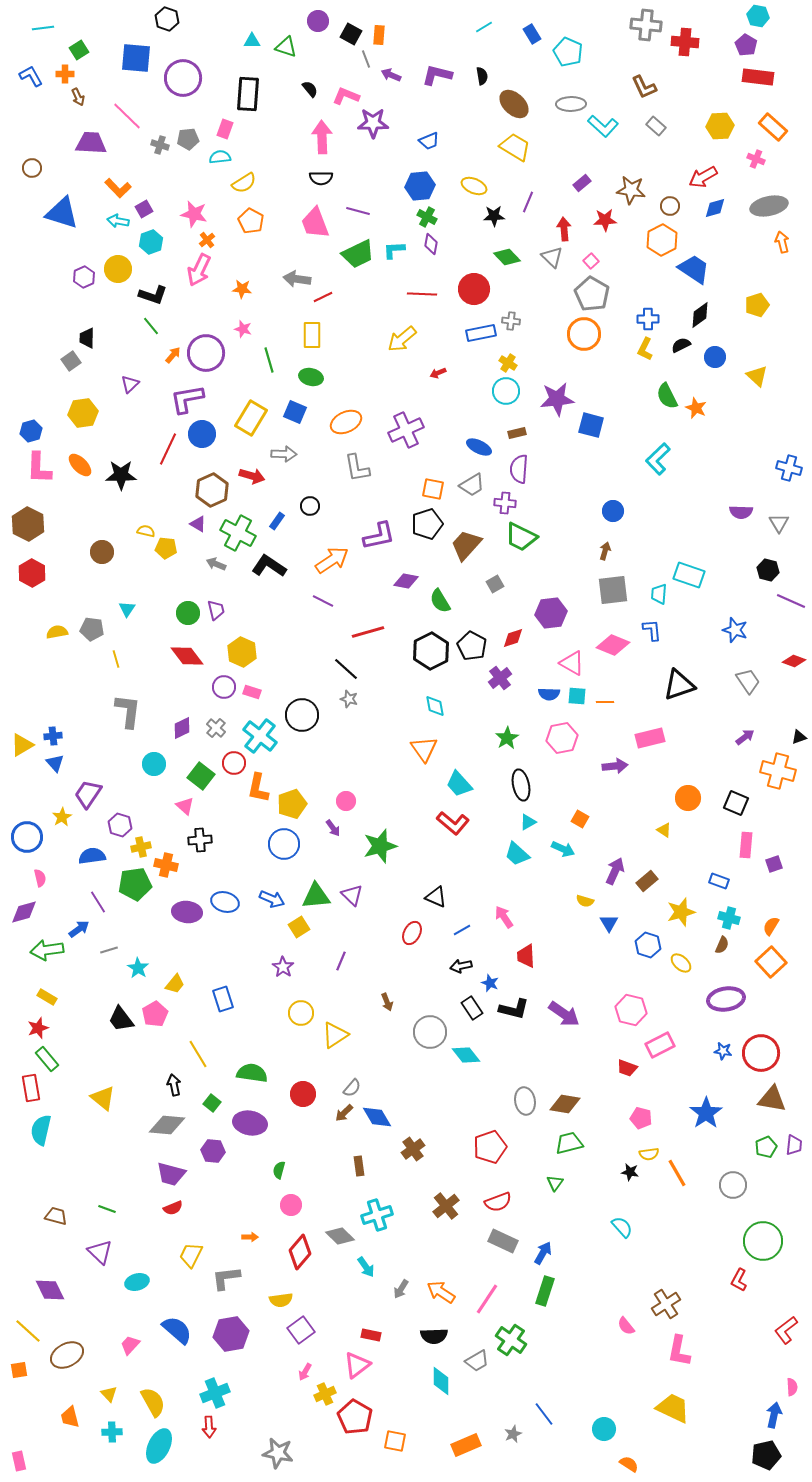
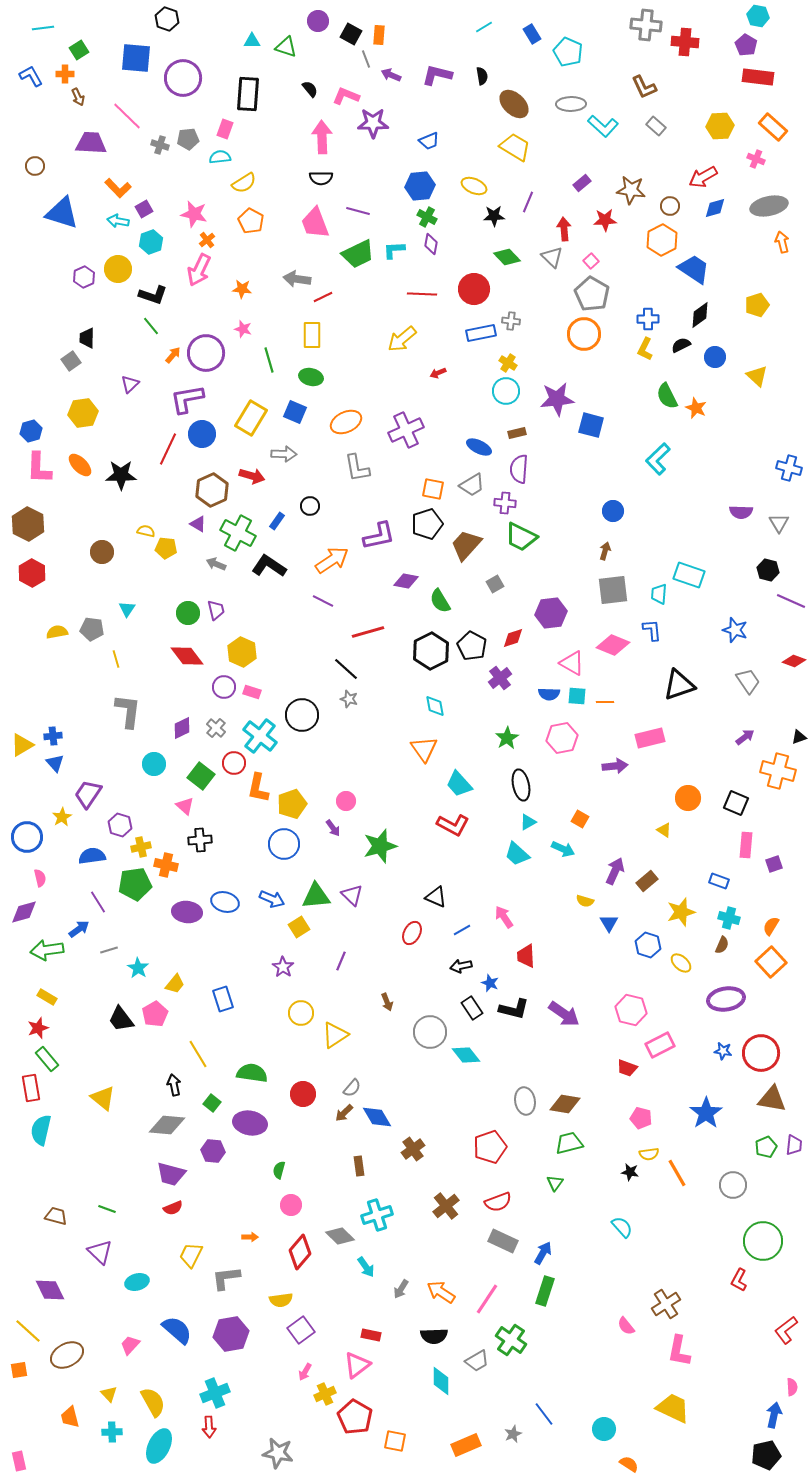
brown circle at (32, 168): moved 3 px right, 2 px up
red L-shape at (453, 823): moved 2 px down; rotated 12 degrees counterclockwise
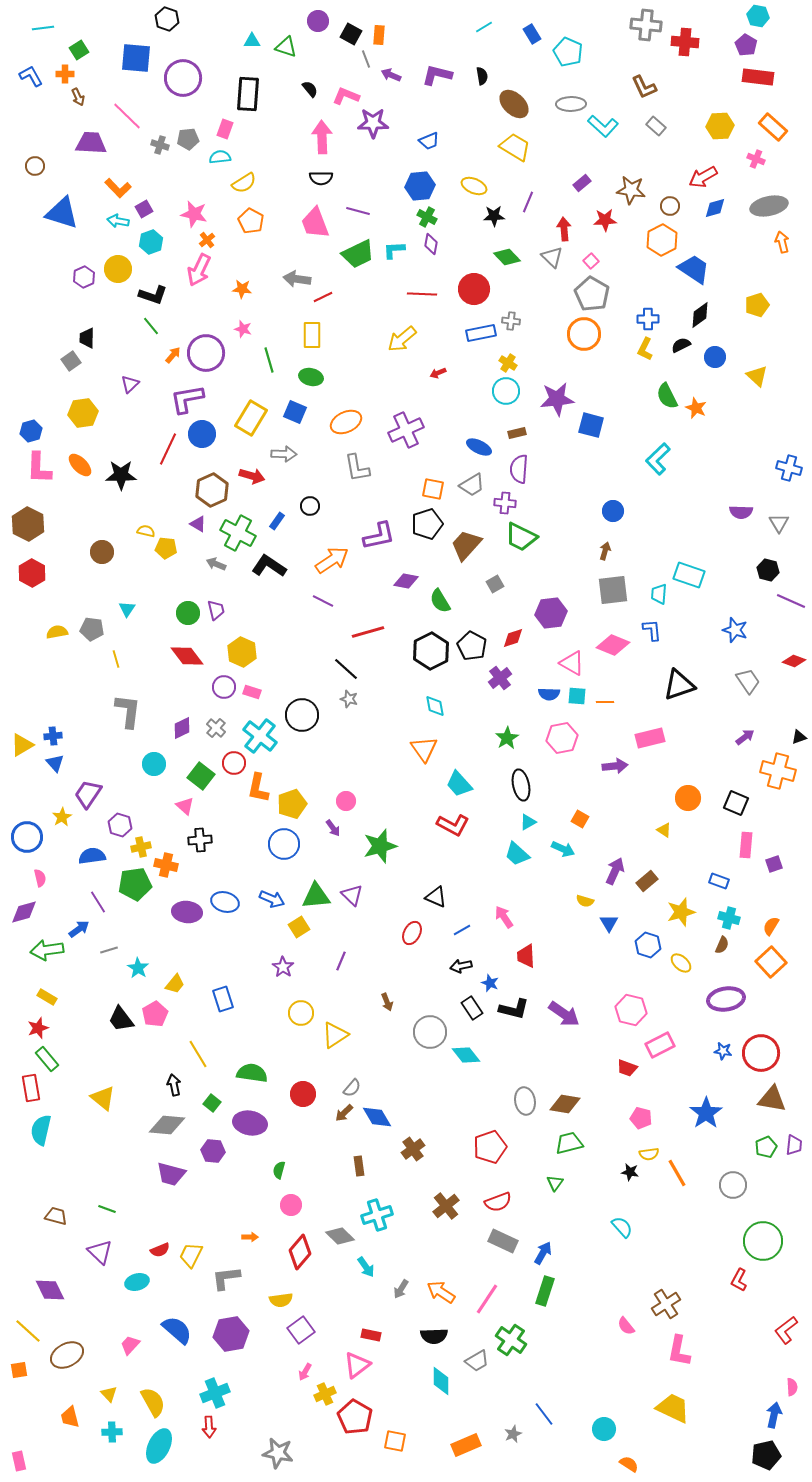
red semicircle at (173, 1208): moved 13 px left, 42 px down
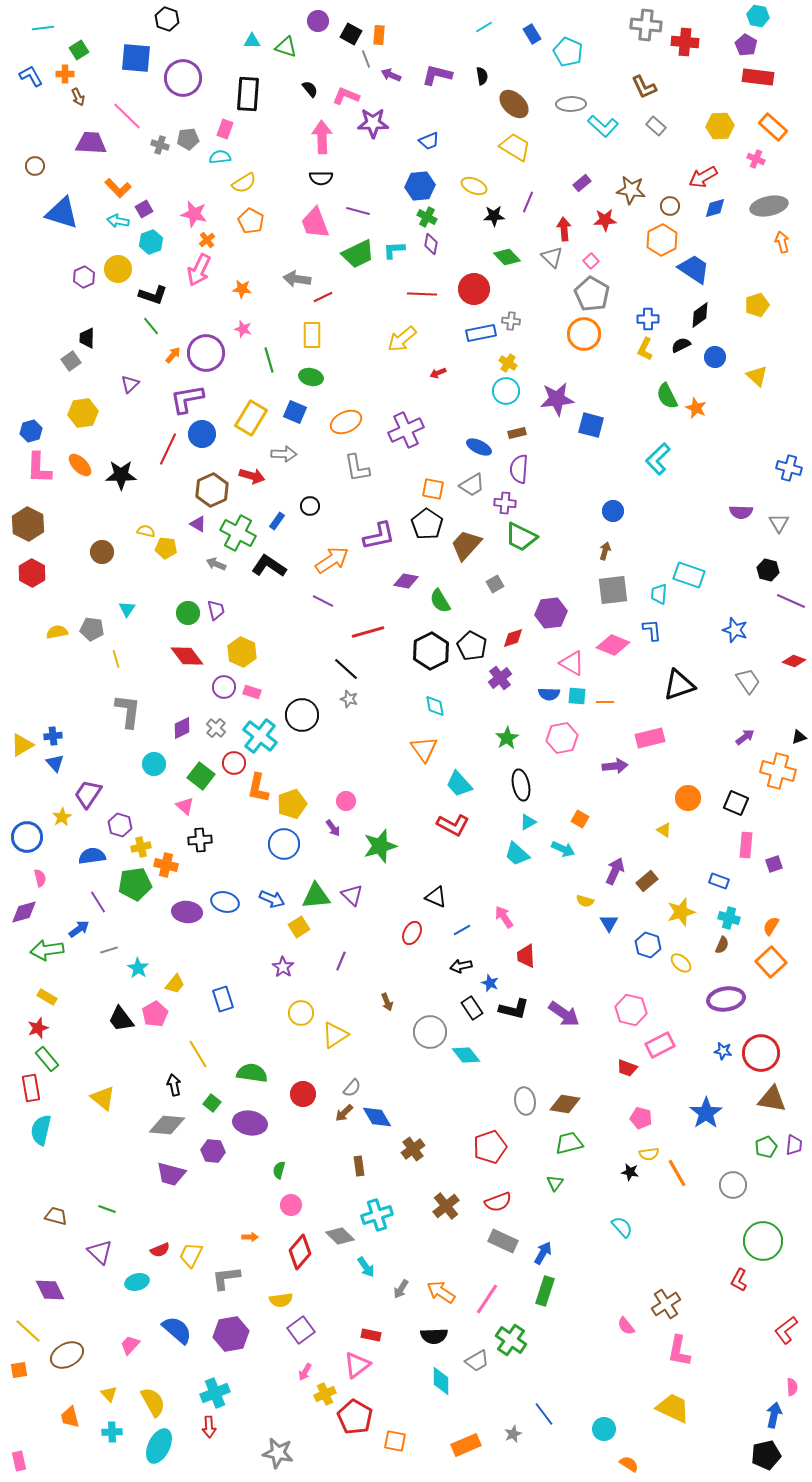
black pentagon at (427, 524): rotated 20 degrees counterclockwise
